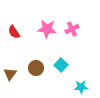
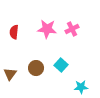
red semicircle: rotated 40 degrees clockwise
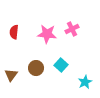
pink star: moved 5 px down
brown triangle: moved 1 px right, 1 px down
cyan star: moved 4 px right, 5 px up; rotated 24 degrees counterclockwise
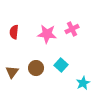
brown triangle: moved 1 px right, 3 px up
cyan star: moved 2 px left, 1 px down
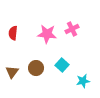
red semicircle: moved 1 px left, 1 px down
cyan square: moved 1 px right
cyan star: moved 2 px up; rotated 16 degrees clockwise
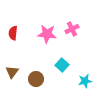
brown circle: moved 11 px down
cyan star: moved 2 px right
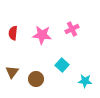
pink star: moved 5 px left, 1 px down
cyan star: rotated 16 degrees clockwise
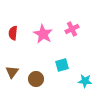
pink star: moved 1 px right, 1 px up; rotated 24 degrees clockwise
cyan square: rotated 32 degrees clockwise
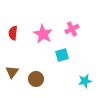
cyan square: moved 10 px up
cyan star: rotated 16 degrees counterclockwise
